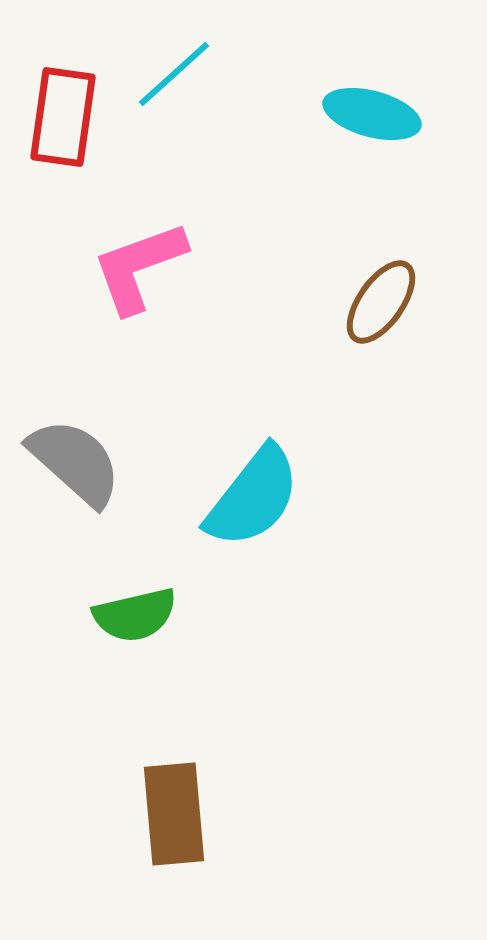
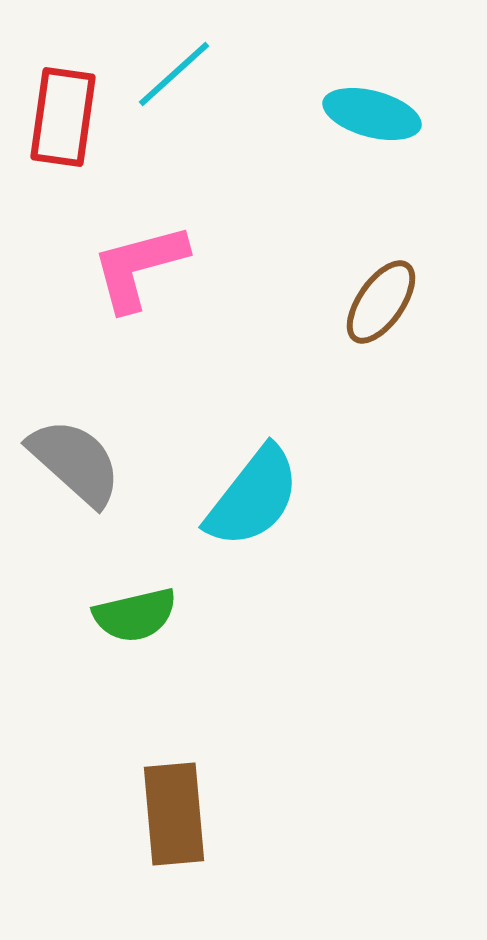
pink L-shape: rotated 5 degrees clockwise
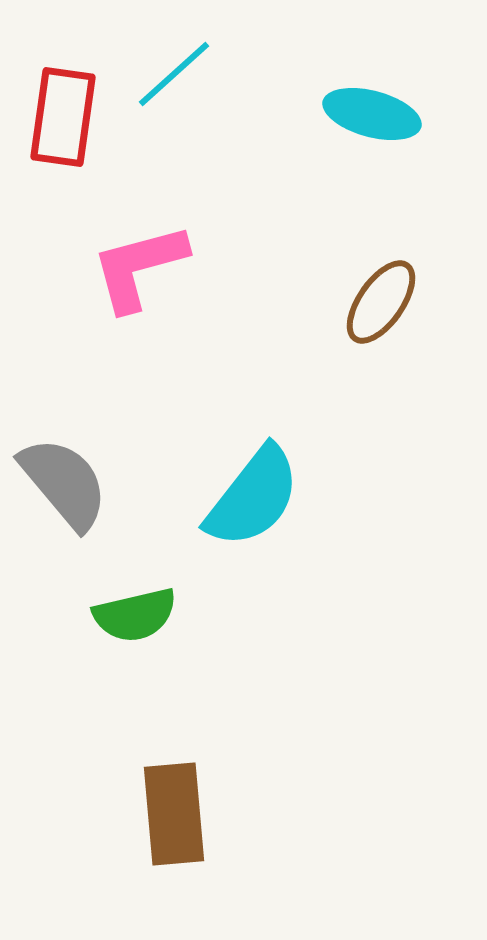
gray semicircle: moved 11 px left, 21 px down; rotated 8 degrees clockwise
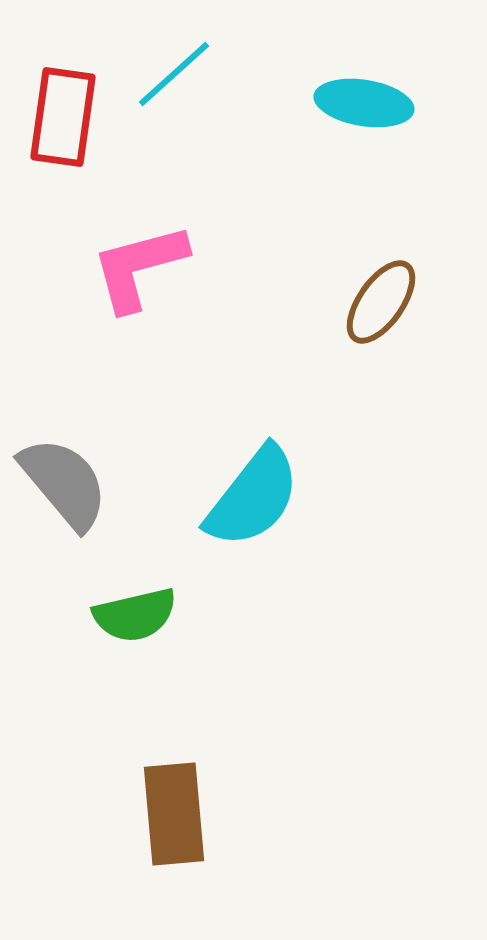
cyan ellipse: moved 8 px left, 11 px up; rotated 6 degrees counterclockwise
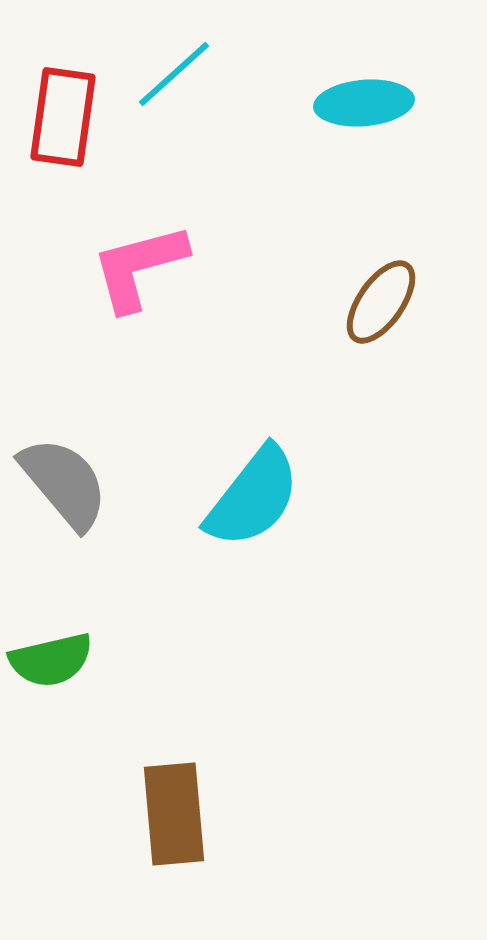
cyan ellipse: rotated 14 degrees counterclockwise
green semicircle: moved 84 px left, 45 px down
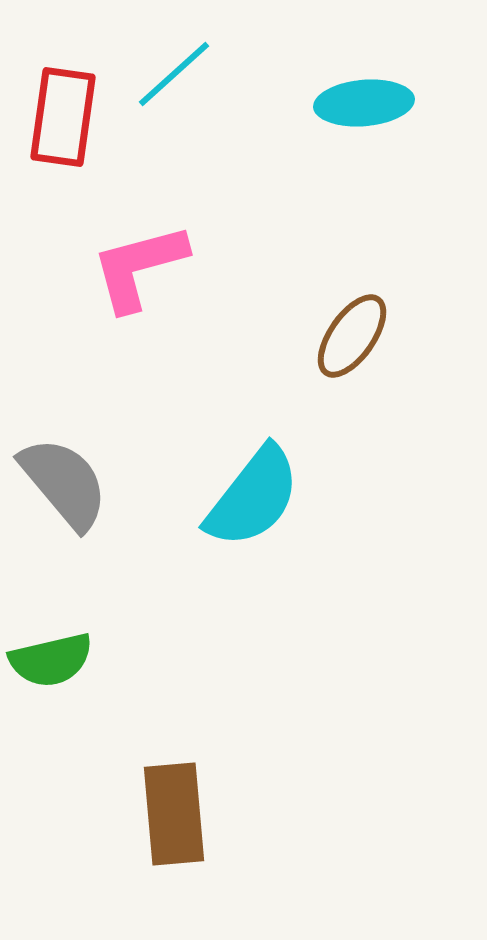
brown ellipse: moved 29 px left, 34 px down
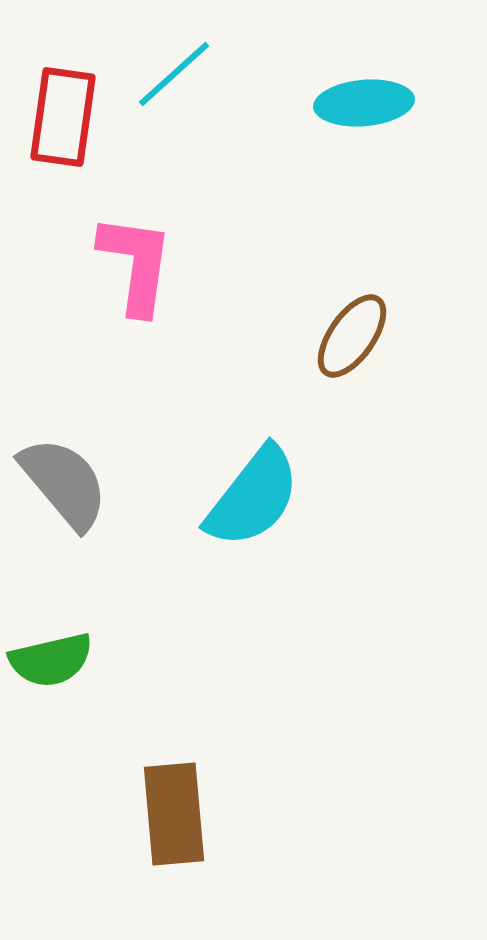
pink L-shape: moved 3 px left, 3 px up; rotated 113 degrees clockwise
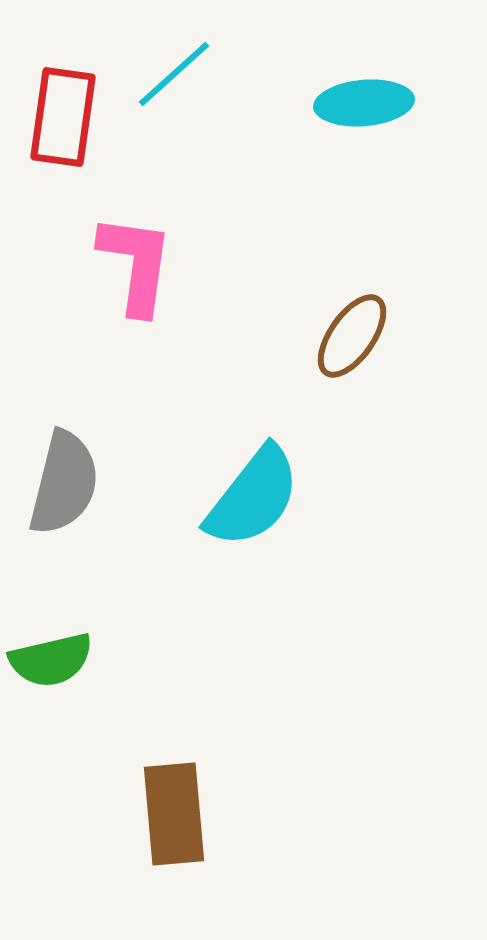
gray semicircle: rotated 54 degrees clockwise
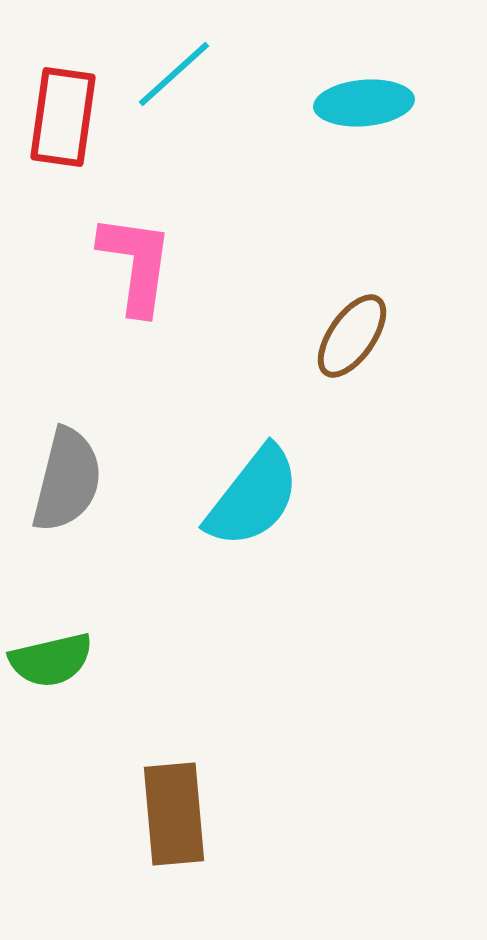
gray semicircle: moved 3 px right, 3 px up
